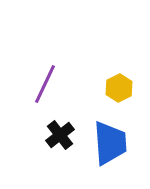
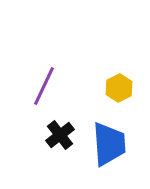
purple line: moved 1 px left, 2 px down
blue trapezoid: moved 1 px left, 1 px down
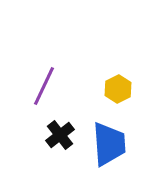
yellow hexagon: moved 1 px left, 1 px down
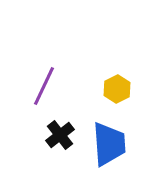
yellow hexagon: moved 1 px left
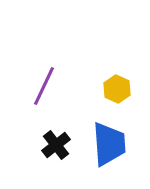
yellow hexagon: rotated 8 degrees counterclockwise
black cross: moved 4 px left, 10 px down
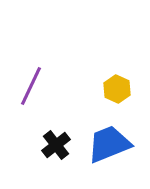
purple line: moved 13 px left
blue trapezoid: rotated 108 degrees counterclockwise
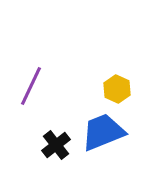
blue trapezoid: moved 6 px left, 12 px up
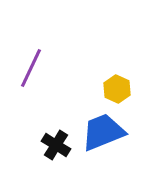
purple line: moved 18 px up
black cross: rotated 20 degrees counterclockwise
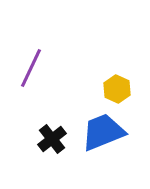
black cross: moved 4 px left, 6 px up; rotated 20 degrees clockwise
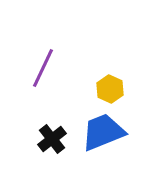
purple line: moved 12 px right
yellow hexagon: moved 7 px left
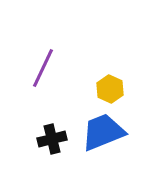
black cross: rotated 24 degrees clockwise
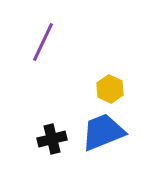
purple line: moved 26 px up
